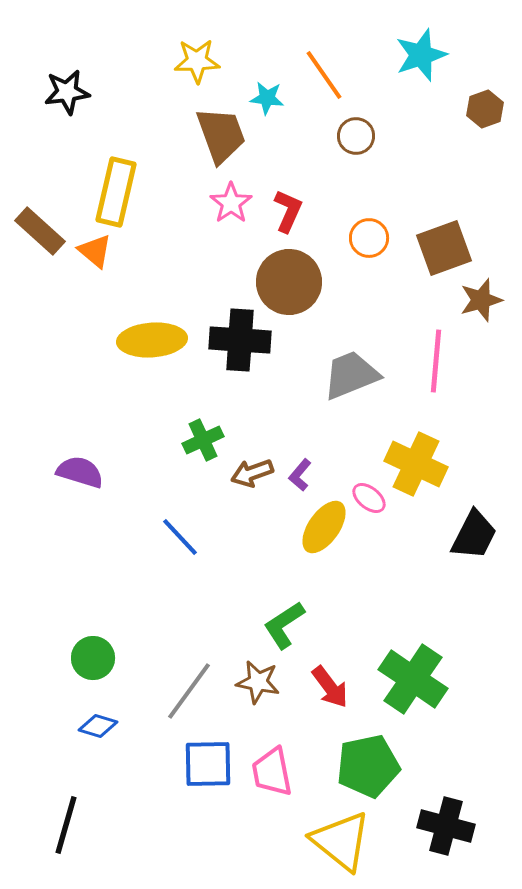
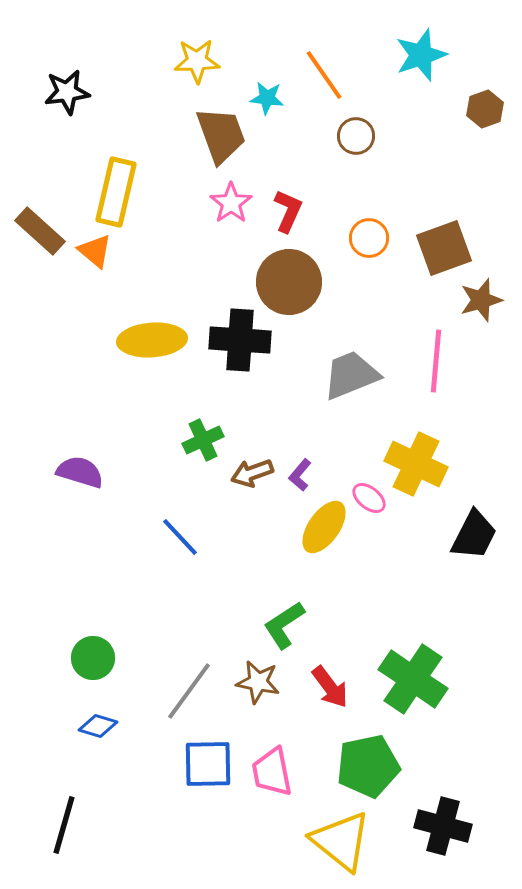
black line at (66, 825): moved 2 px left
black cross at (446, 826): moved 3 px left
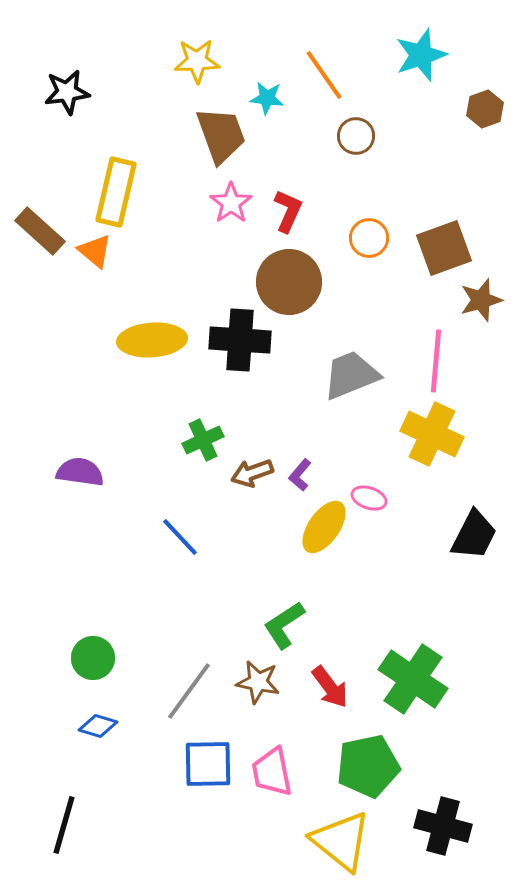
yellow cross at (416, 464): moved 16 px right, 30 px up
purple semicircle at (80, 472): rotated 9 degrees counterclockwise
pink ellipse at (369, 498): rotated 20 degrees counterclockwise
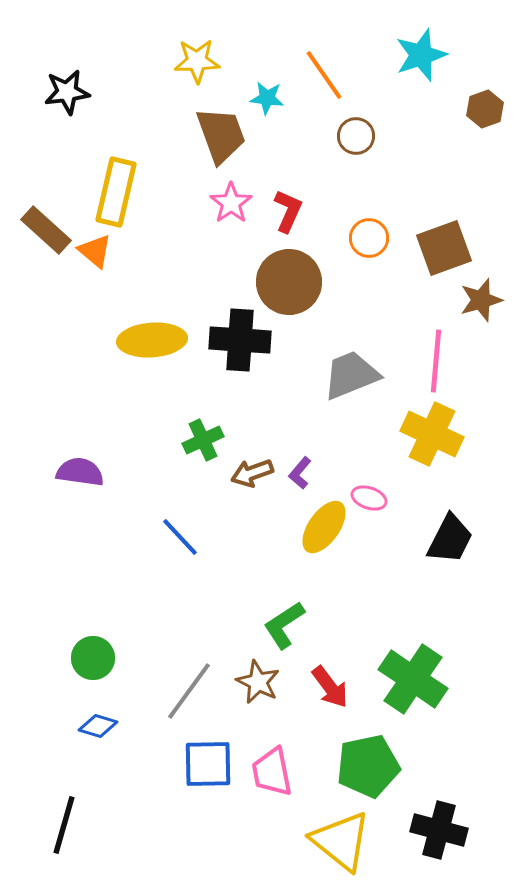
brown rectangle at (40, 231): moved 6 px right, 1 px up
purple L-shape at (300, 475): moved 2 px up
black trapezoid at (474, 535): moved 24 px left, 4 px down
brown star at (258, 682): rotated 15 degrees clockwise
black cross at (443, 826): moved 4 px left, 4 px down
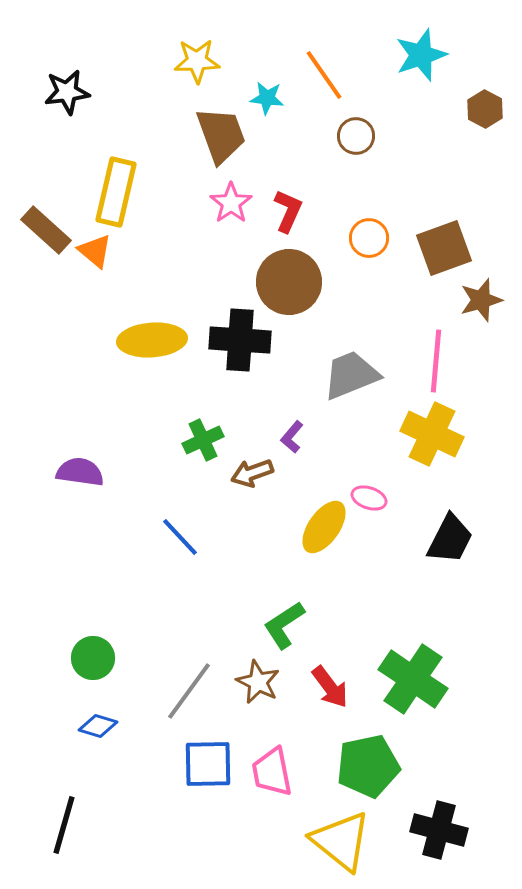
brown hexagon at (485, 109): rotated 12 degrees counterclockwise
purple L-shape at (300, 473): moved 8 px left, 36 px up
